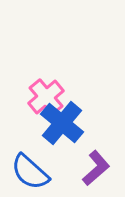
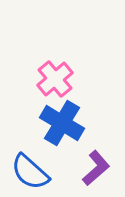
pink cross: moved 9 px right, 18 px up
blue cross: rotated 9 degrees counterclockwise
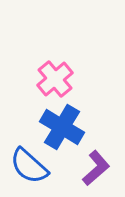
blue cross: moved 4 px down
blue semicircle: moved 1 px left, 6 px up
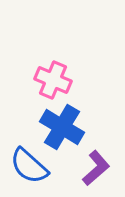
pink cross: moved 2 px left, 1 px down; rotated 27 degrees counterclockwise
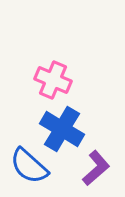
blue cross: moved 2 px down
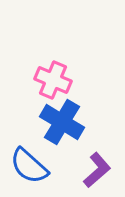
blue cross: moved 7 px up
purple L-shape: moved 1 px right, 2 px down
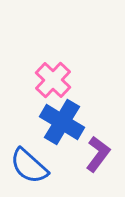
pink cross: rotated 21 degrees clockwise
purple L-shape: moved 1 px right, 16 px up; rotated 12 degrees counterclockwise
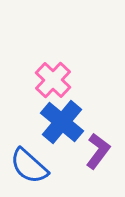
blue cross: rotated 9 degrees clockwise
purple L-shape: moved 3 px up
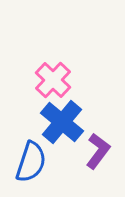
blue semicircle: moved 2 px right, 4 px up; rotated 114 degrees counterclockwise
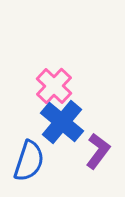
pink cross: moved 1 px right, 6 px down
blue semicircle: moved 2 px left, 1 px up
